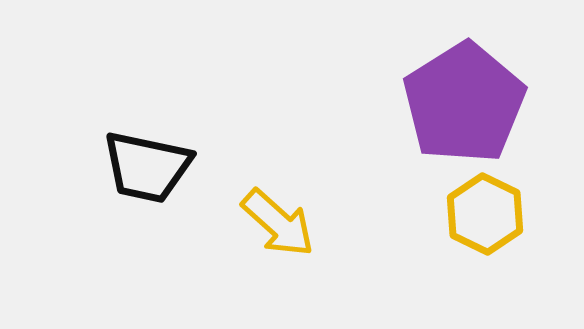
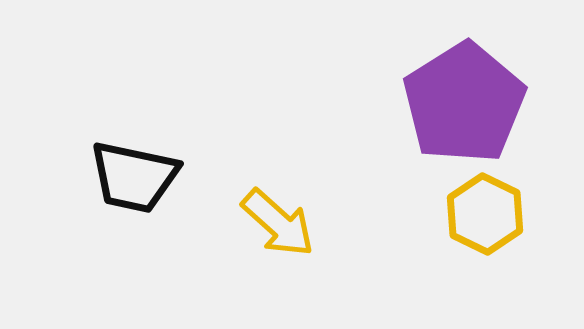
black trapezoid: moved 13 px left, 10 px down
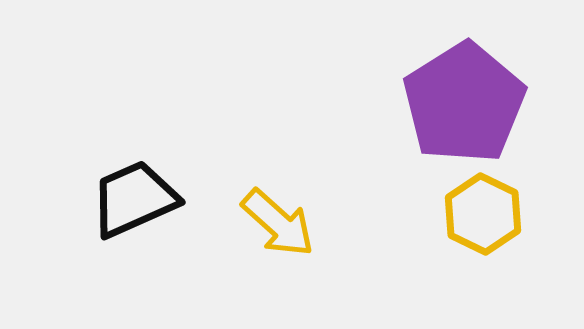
black trapezoid: moved 22 px down; rotated 144 degrees clockwise
yellow hexagon: moved 2 px left
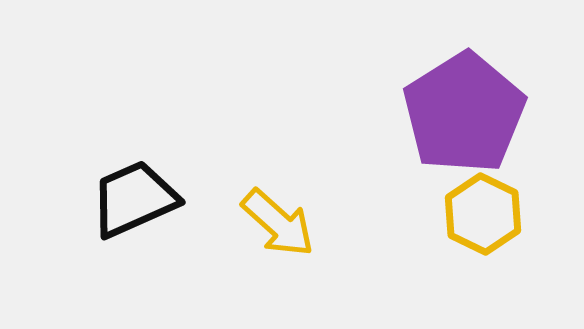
purple pentagon: moved 10 px down
